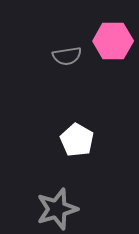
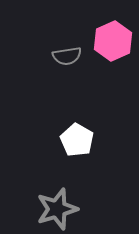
pink hexagon: rotated 24 degrees counterclockwise
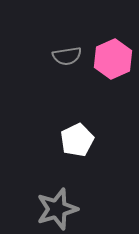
pink hexagon: moved 18 px down
white pentagon: rotated 16 degrees clockwise
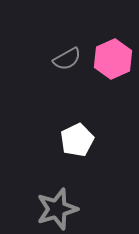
gray semicircle: moved 3 px down; rotated 20 degrees counterclockwise
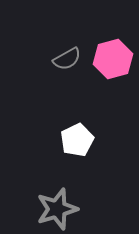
pink hexagon: rotated 9 degrees clockwise
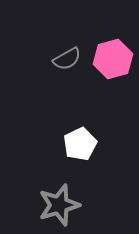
white pentagon: moved 3 px right, 4 px down
gray star: moved 2 px right, 4 px up
